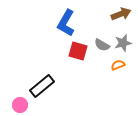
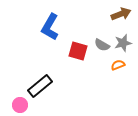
blue L-shape: moved 16 px left, 4 px down
black rectangle: moved 2 px left
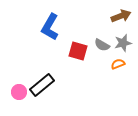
brown arrow: moved 2 px down
orange semicircle: moved 1 px up
black rectangle: moved 2 px right, 1 px up
pink circle: moved 1 px left, 13 px up
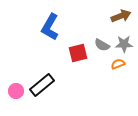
gray star: moved 1 px right, 1 px down; rotated 12 degrees clockwise
red square: moved 2 px down; rotated 30 degrees counterclockwise
pink circle: moved 3 px left, 1 px up
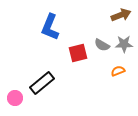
brown arrow: moved 1 px up
blue L-shape: rotated 8 degrees counterclockwise
orange semicircle: moved 7 px down
black rectangle: moved 2 px up
pink circle: moved 1 px left, 7 px down
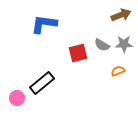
blue L-shape: moved 6 px left, 3 px up; rotated 76 degrees clockwise
pink circle: moved 2 px right
